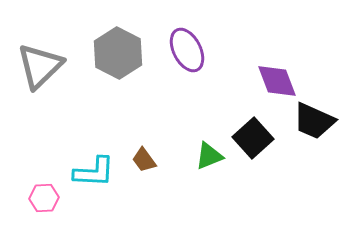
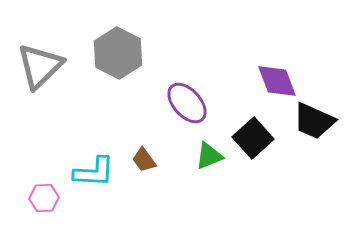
purple ellipse: moved 53 px down; rotated 15 degrees counterclockwise
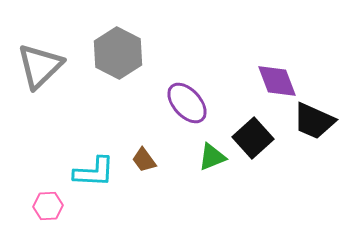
green triangle: moved 3 px right, 1 px down
pink hexagon: moved 4 px right, 8 px down
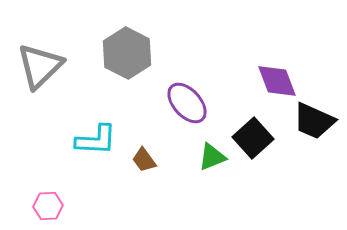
gray hexagon: moved 9 px right
cyan L-shape: moved 2 px right, 32 px up
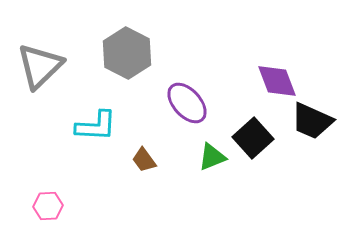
black trapezoid: moved 2 px left
cyan L-shape: moved 14 px up
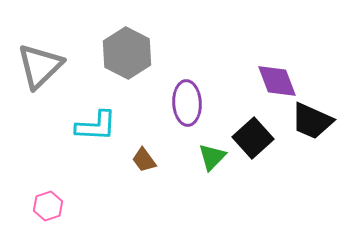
purple ellipse: rotated 39 degrees clockwise
green triangle: rotated 24 degrees counterclockwise
pink hexagon: rotated 16 degrees counterclockwise
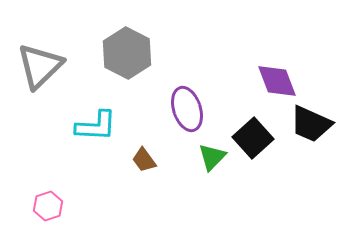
purple ellipse: moved 6 px down; rotated 15 degrees counterclockwise
black trapezoid: moved 1 px left, 3 px down
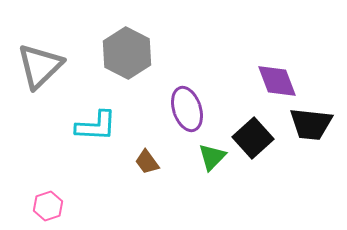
black trapezoid: rotated 18 degrees counterclockwise
brown trapezoid: moved 3 px right, 2 px down
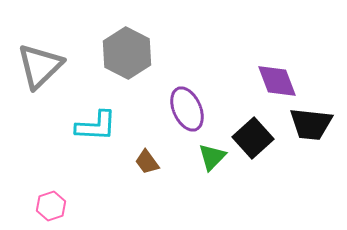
purple ellipse: rotated 6 degrees counterclockwise
pink hexagon: moved 3 px right
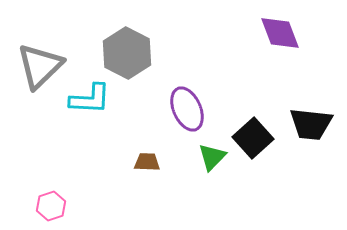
purple diamond: moved 3 px right, 48 px up
cyan L-shape: moved 6 px left, 27 px up
brown trapezoid: rotated 128 degrees clockwise
